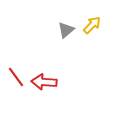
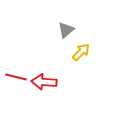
yellow arrow: moved 11 px left, 27 px down
red line: rotated 40 degrees counterclockwise
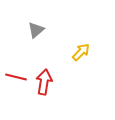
gray triangle: moved 30 px left
red arrow: rotated 95 degrees clockwise
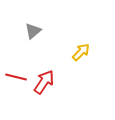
gray triangle: moved 3 px left, 1 px down
red arrow: rotated 25 degrees clockwise
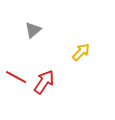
gray triangle: moved 1 px up
red line: rotated 15 degrees clockwise
